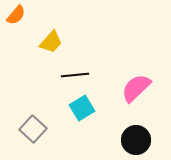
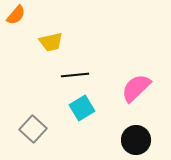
yellow trapezoid: rotated 35 degrees clockwise
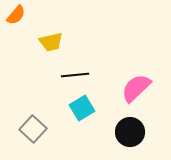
black circle: moved 6 px left, 8 px up
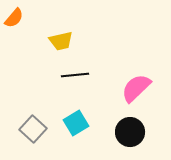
orange semicircle: moved 2 px left, 3 px down
yellow trapezoid: moved 10 px right, 1 px up
cyan square: moved 6 px left, 15 px down
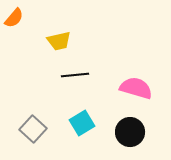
yellow trapezoid: moved 2 px left
pink semicircle: rotated 60 degrees clockwise
cyan square: moved 6 px right
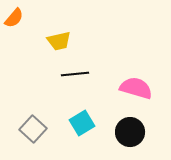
black line: moved 1 px up
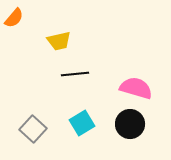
black circle: moved 8 px up
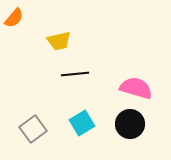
gray square: rotated 12 degrees clockwise
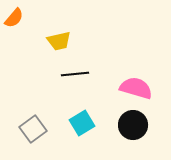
black circle: moved 3 px right, 1 px down
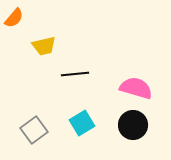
yellow trapezoid: moved 15 px left, 5 px down
gray square: moved 1 px right, 1 px down
